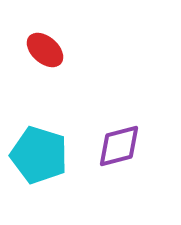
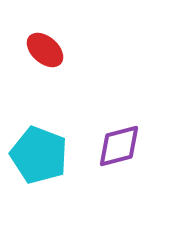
cyan pentagon: rotated 4 degrees clockwise
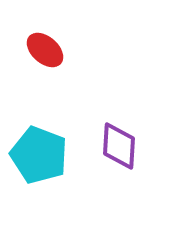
purple diamond: rotated 72 degrees counterclockwise
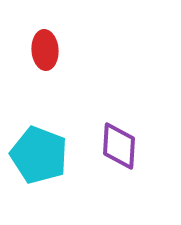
red ellipse: rotated 45 degrees clockwise
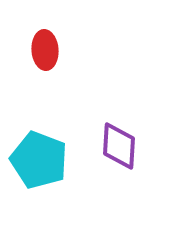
cyan pentagon: moved 5 px down
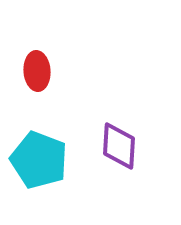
red ellipse: moved 8 px left, 21 px down
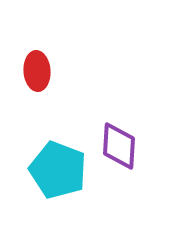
cyan pentagon: moved 19 px right, 10 px down
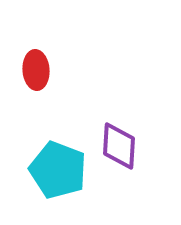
red ellipse: moved 1 px left, 1 px up
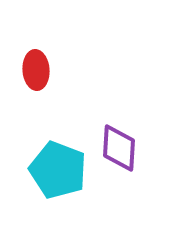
purple diamond: moved 2 px down
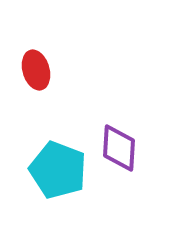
red ellipse: rotated 12 degrees counterclockwise
